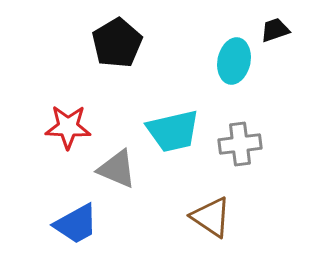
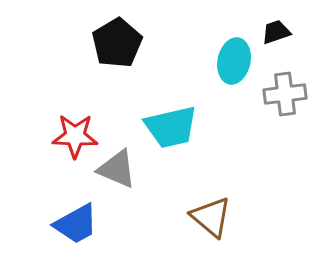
black trapezoid: moved 1 px right, 2 px down
red star: moved 7 px right, 9 px down
cyan trapezoid: moved 2 px left, 4 px up
gray cross: moved 45 px right, 50 px up
brown triangle: rotated 6 degrees clockwise
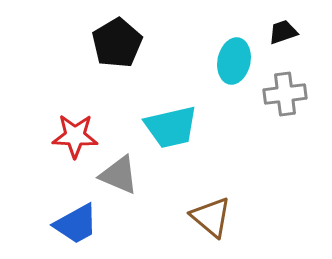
black trapezoid: moved 7 px right
gray triangle: moved 2 px right, 6 px down
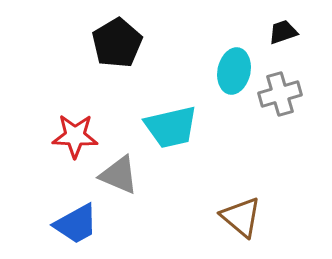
cyan ellipse: moved 10 px down
gray cross: moved 5 px left; rotated 9 degrees counterclockwise
brown triangle: moved 30 px right
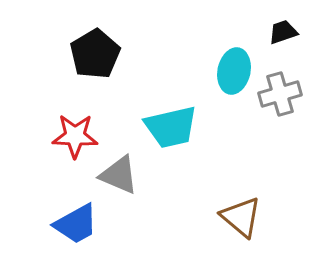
black pentagon: moved 22 px left, 11 px down
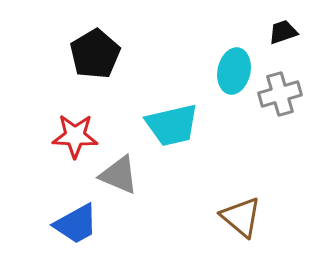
cyan trapezoid: moved 1 px right, 2 px up
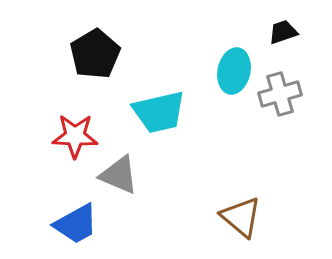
cyan trapezoid: moved 13 px left, 13 px up
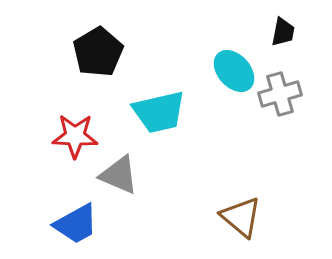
black trapezoid: rotated 120 degrees clockwise
black pentagon: moved 3 px right, 2 px up
cyan ellipse: rotated 54 degrees counterclockwise
